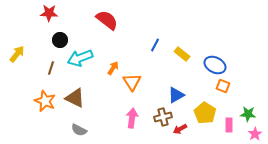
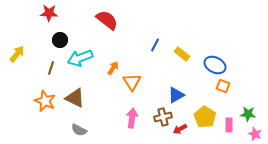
yellow pentagon: moved 4 px down
pink star: rotated 16 degrees counterclockwise
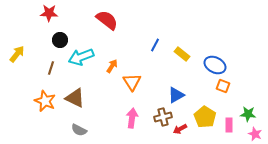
cyan arrow: moved 1 px right, 1 px up
orange arrow: moved 1 px left, 2 px up
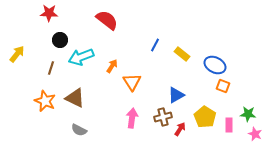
red arrow: rotated 152 degrees clockwise
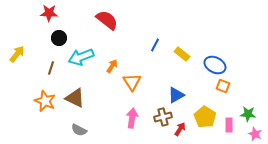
black circle: moved 1 px left, 2 px up
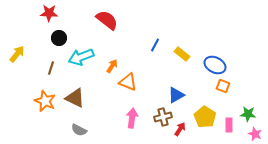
orange triangle: moved 4 px left; rotated 36 degrees counterclockwise
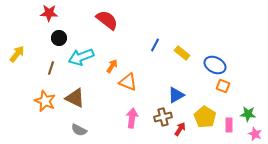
yellow rectangle: moved 1 px up
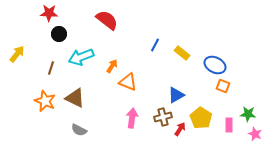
black circle: moved 4 px up
yellow pentagon: moved 4 px left, 1 px down
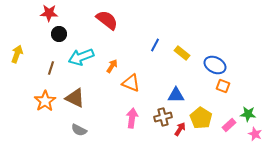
yellow arrow: rotated 18 degrees counterclockwise
orange triangle: moved 3 px right, 1 px down
blue triangle: rotated 30 degrees clockwise
orange star: rotated 15 degrees clockwise
pink rectangle: rotated 48 degrees clockwise
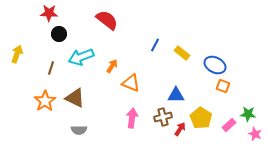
gray semicircle: rotated 28 degrees counterclockwise
